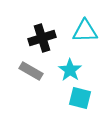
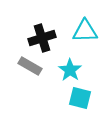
gray rectangle: moved 1 px left, 5 px up
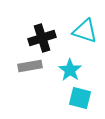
cyan triangle: rotated 20 degrees clockwise
gray rectangle: rotated 40 degrees counterclockwise
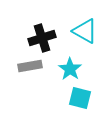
cyan triangle: rotated 12 degrees clockwise
cyan star: moved 1 px up
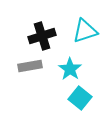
cyan triangle: rotated 48 degrees counterclockwise
black cross: moved 2 px up
cyan square: rotated 25 degrees clockwise
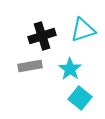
cyan triangle: moved 2 px left, 1 px up
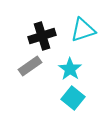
gray rectangle: rotated 25 degrees counterclockwise
cyan square: moved 7 px left
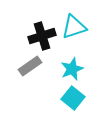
cyan triangle: moved 9 px left, 3 px up
cyan star: moved 2 px right; rotated 15 degrees clockwise
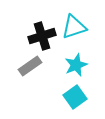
cyan star: moved 4 px right, 4 px up
cyan square: moved 2 px right, 1 px up; rotated 15 degrees clockwise
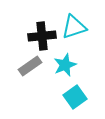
black cross: rotated 12 degrees clockwise
cyan star: moved 11 px left
